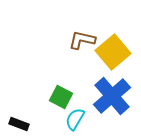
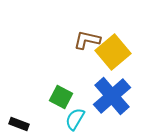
brown L-shape: moved 5 px right
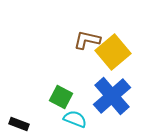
cyan semicircle: rotated 80 degrees clockwise
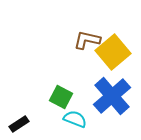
black rectangle: rotated 54 degrees counterclockwise
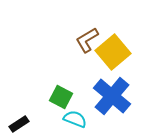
brown L-shape: rotated 44 degrees counterclockwise
blue cross: rotated 9 degrees counterclockwise
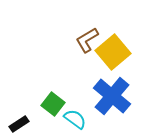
green square: moved 8 px left, 7 px down; rotated 10 degrees clockwise
cyan semicircle: rotated 15 degrees clockwise
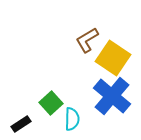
yellow square: moved 6 px down; rotated 16 degrees counterclockwise
green square: moved 2 px left, 1 px up; rotated 10 degrees clockwise
cyan semicircle: moved 3 px left; rotated 55 degrees clockwise
black rectangle: moved 2 px right
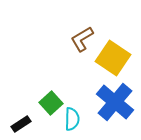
brown L-shape: moved 5 px left, 1 px up
blue cross: moved 3 px right, 6 px down
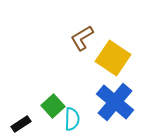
brown L-shape: moved 1 px up
green square: moved 2 px right, 3 px down
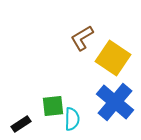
green square: rotated 35 degrees clockwise
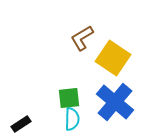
green square: moved 16 px right, 8 px up
